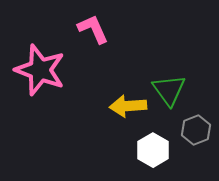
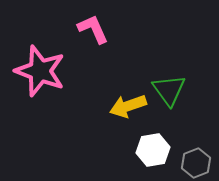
pink star: moved 1 px down
yellow arrow: rotated 15 degrees counterclockwise
gray hexagon: moved 33 px down
white hexagon: rotated 20 degrees clockwise
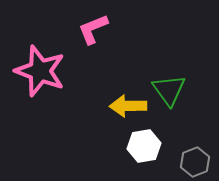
pink L-shape: rotated 88 degrees counterclockwise
yellow arrow: rotated 18 degrees clockwise
white hexagon: moved 9 px left, 4 px up
gray hexagon: moved 1 px left, 1 px up
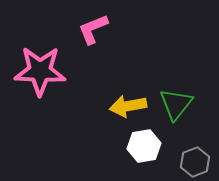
pink star: rotated 18 degrees counterclockwise
green triangle: moved 7 px right, 14 px down; rotated 15 degrees clockwise
yellow arrow: rotated 9 degrees counterclockwise
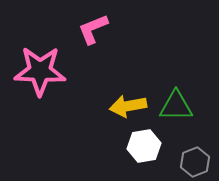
green triangle: moved 2 px down; rotated 51 degrees clockwise
